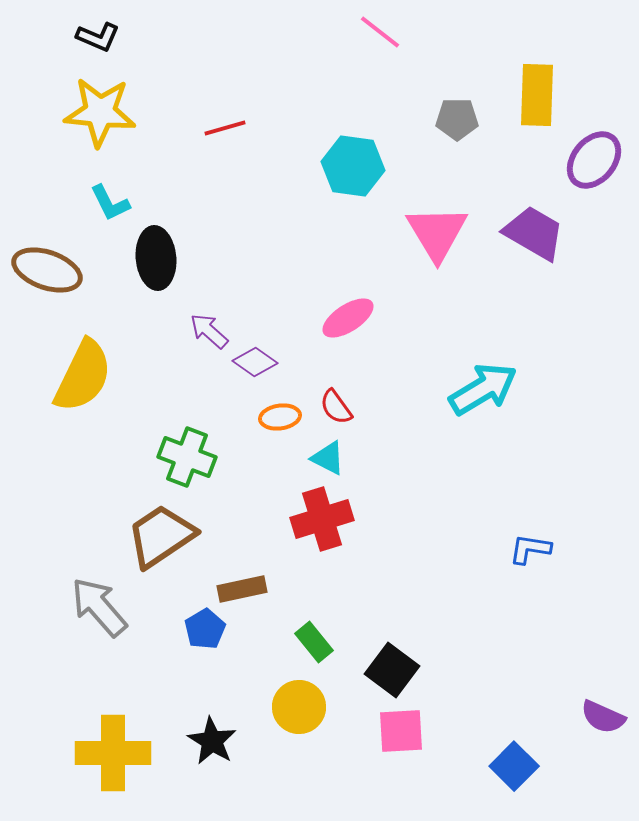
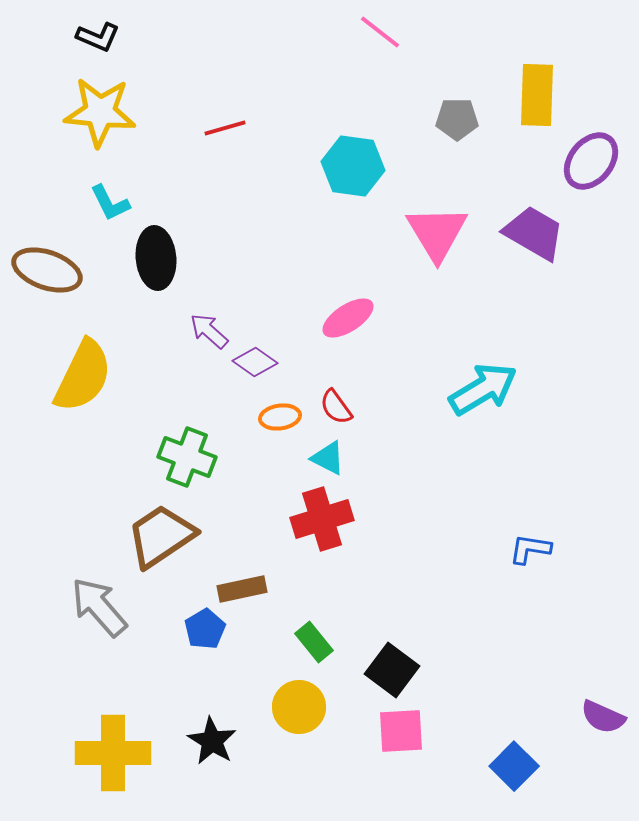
purple ellipse: moved 3 px left, 1 px down
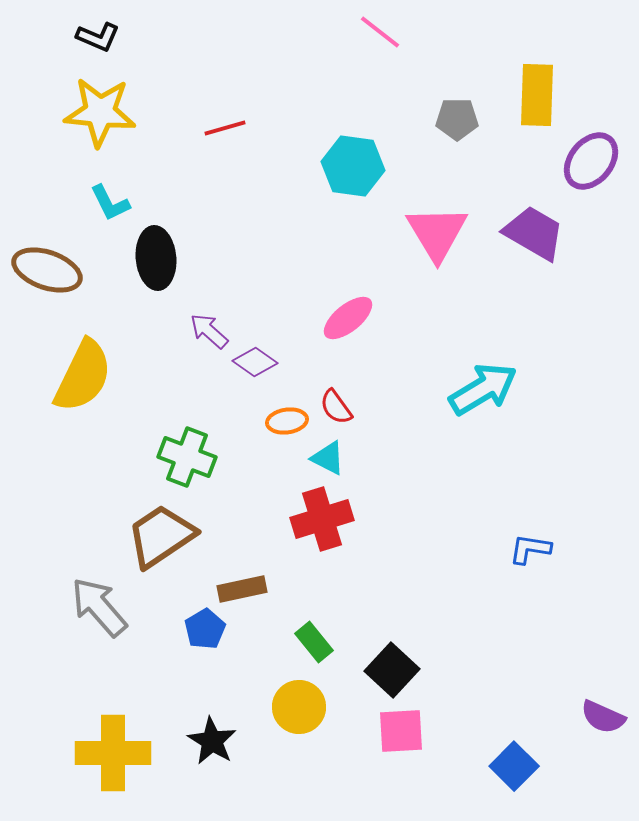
pink ellipse: rotated 6 degrees counterclockwise
orange ellipse: moved 7 px right, 4 px down
black square: rotated 6 degrees clockwise
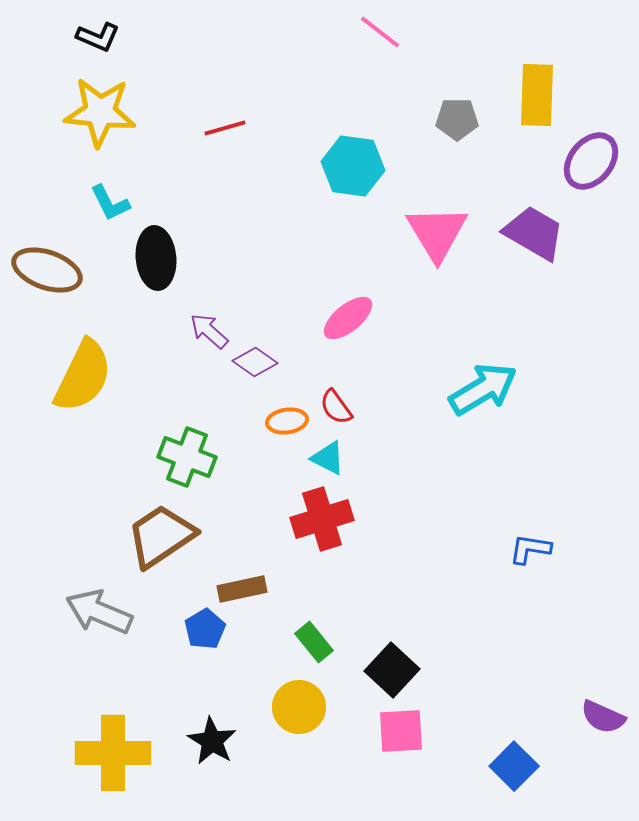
gray arrow: moved 5 px down; rotated 26 degrees counterclockwise
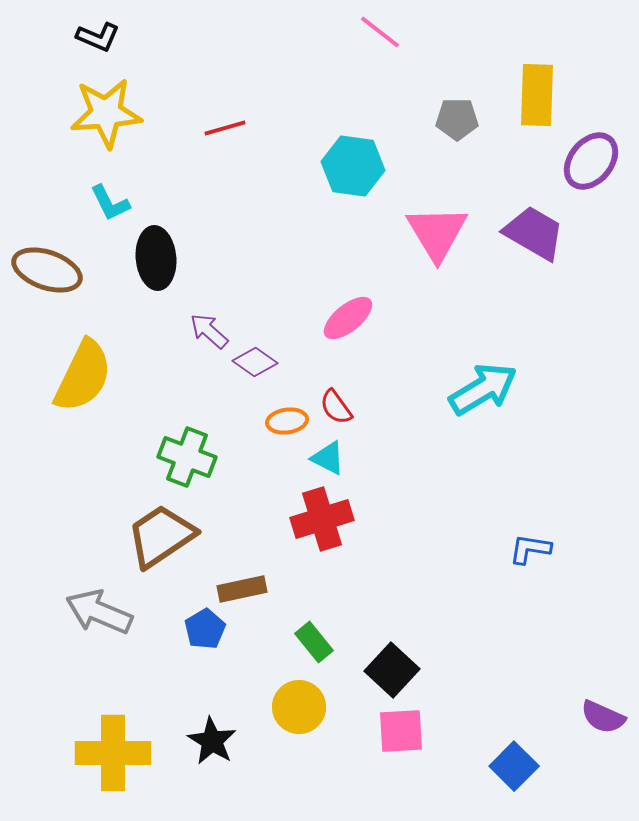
yellow star: moved 6 px right, 1 px down; rotated 10 degrees counterclockwise
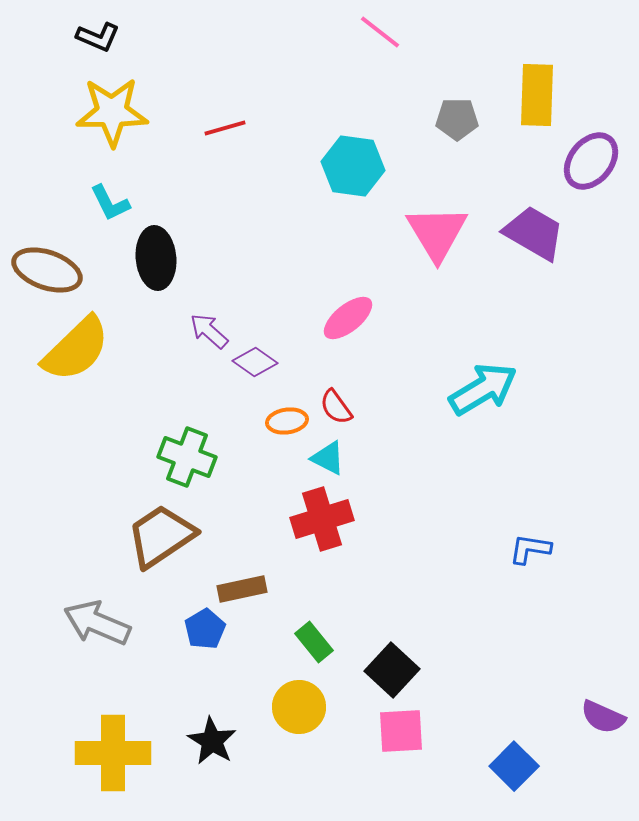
yellow star: moved 6 px right, 1 px up; rotated 4 degrees clockwise
yellow semicircle: moved 7 px left, 27 px up; rotated 20 degrees clockwise
gray arrow: moved 2 px left, 11 px down
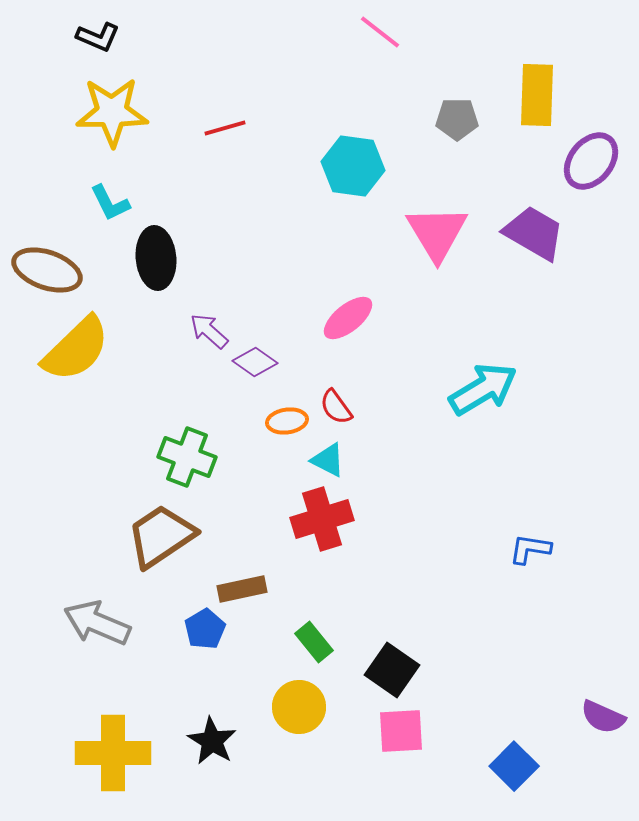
cyan triangle: moved 2 px down
black square: rotated 8 degrees counterclockwise
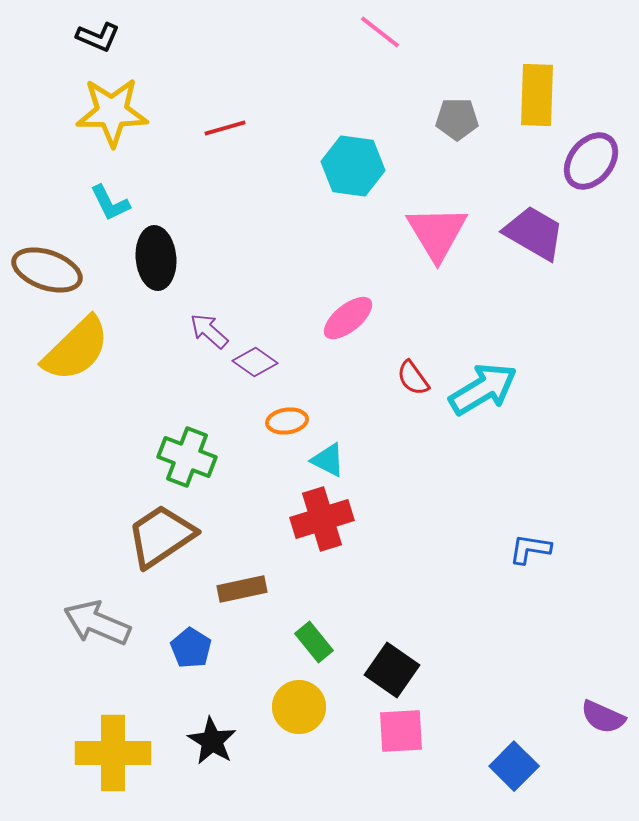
red semicircle: moved 77 px right, 29 px up
blue pentagon: moved 14 px left, 19 px down; rotated 9 degrees counterclockwise
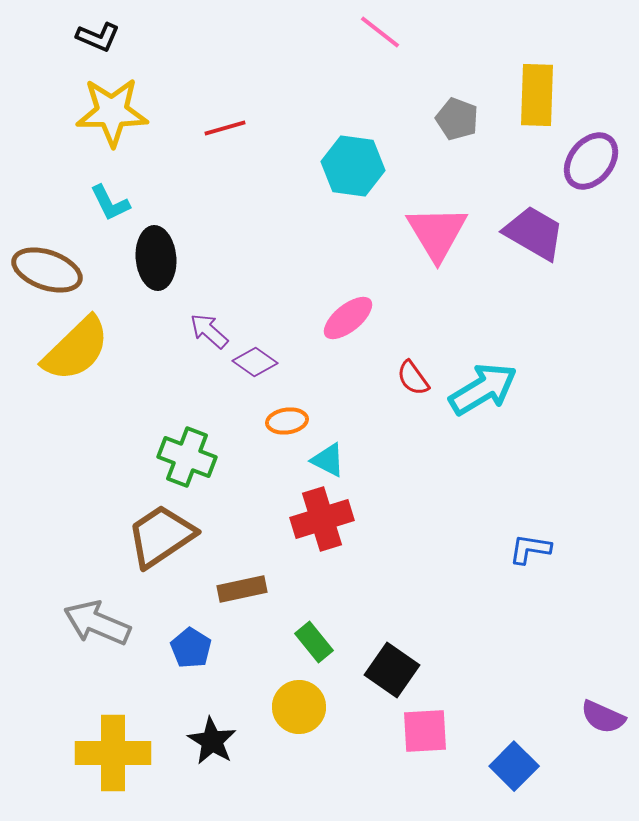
gray pentagon: rotated 21 degrees clockwise
pink square: moved 24 px right
